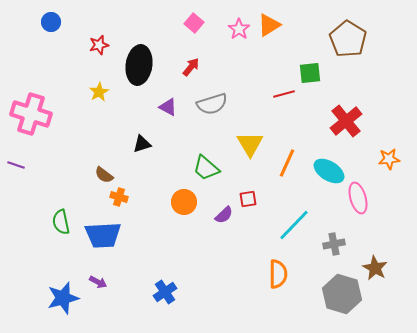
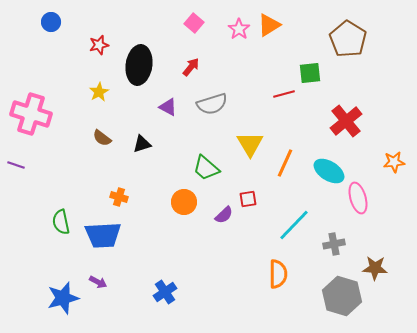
orange star: moved 5 px right, 3 px down
orange line: moved 2 px left
brown semicircle: moved 2 px left, 37 px up
brown star: rotated 25 degrees counterclockwise
gray hexagon: moved 2 px down
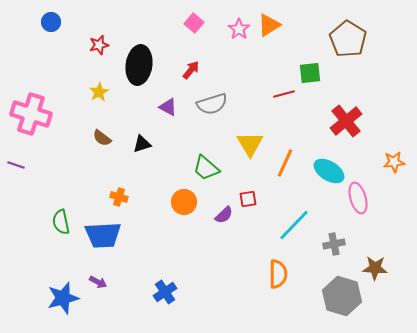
red arrow: moved 3 px down
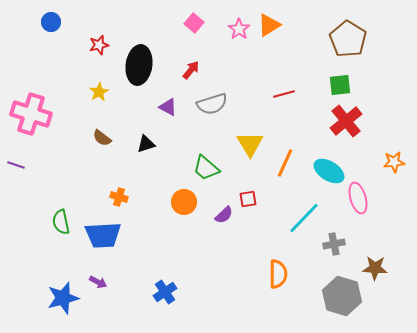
green square: moved 30 px right, 12 px down
black triangle: moved 4 px right
cyan line: moved 10 px right, 7 px up
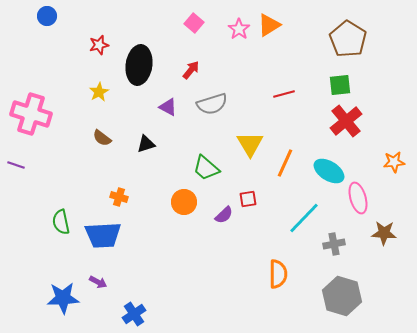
blue circle: moved 4 px left, 6 px up
brown star: moved 9 px right, 35 px up
blue cross: moved 31 px left, 22 px down
blue star: rotated 12 degrees clockwise
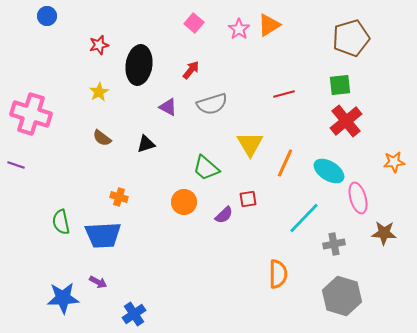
brown pentagon: moved 3 px right, 1 px up; rotated 24 degrees clockwise
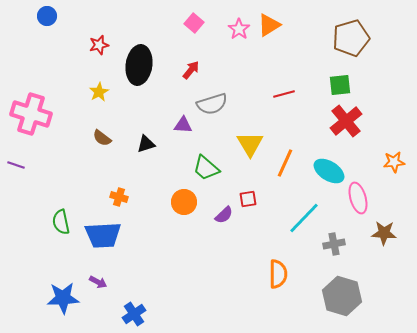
purple triangle: moved 15 px right, 18 px down; rotated 24 degrees counterclockwise
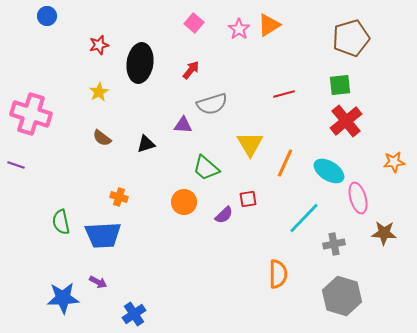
black ellipse: moved 1 px right, 2 px up
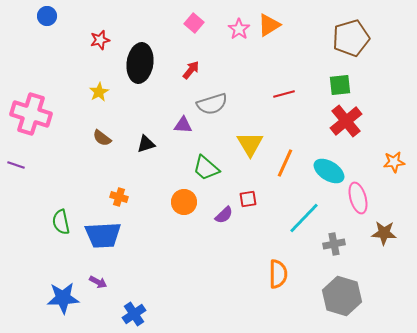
red star: moved 1 px right, 5 px up
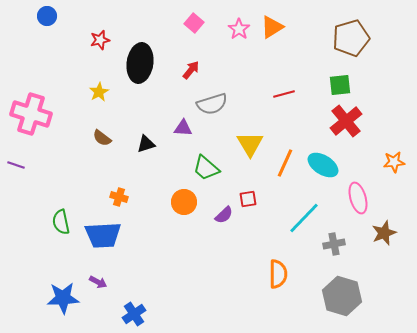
orange triangle: moved 3 px right, 2 px down
purple triangle: moved 3 px down
cyan ellipse: moved 6 px left, 6 px up
brown star: rotated 25 degrees counterclockwise
